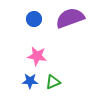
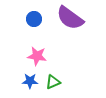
purple semicircle: rotated 124 degrees counterclockwise
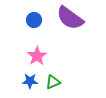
blue circle: moved 1 px down
pink star: rotated 30 degrees clockwise
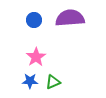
purple semicircle: rotated 140 degrees clockwise
pink star: moved 1 px left, 1 px down
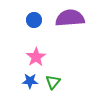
green triangle: rotated 28 degrees counterclockwise
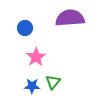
blue circle: moved 9 px left, 8 px down
blue star: moved 2 px right, 5 px down
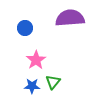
pink star: moved 3 px down
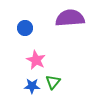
pink star: rotated 12 degrees counterclockwise
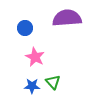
purple semicircle: moved 3 px left
pink star: moved 1 px left, 3 px up
green triangle: rotated 21 degrees counterclockwise
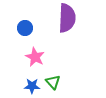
purple semicircle: rotated 96 degrees clockwise
